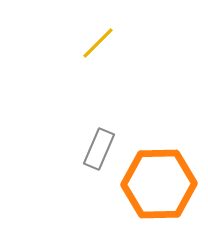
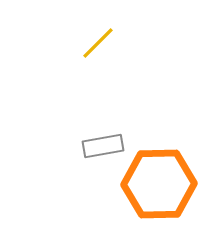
gray rectangle: moved 4 px right, 3 px up; rotated 57 degrees clockwise
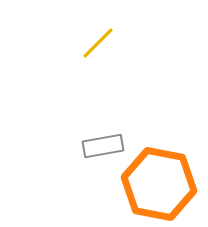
orange hexagon: rotated 12 degrees clockwise
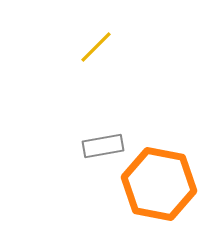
yellow line: moved 2 px left, 4 px down
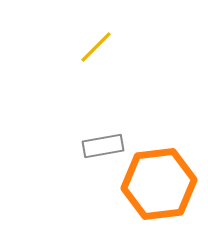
orange hexagon: rotated 18 degrees counterclockwise
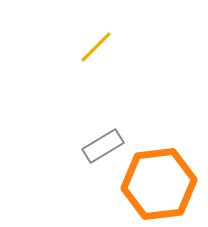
gray rectangle: rotated 21 degrees counterclockwise
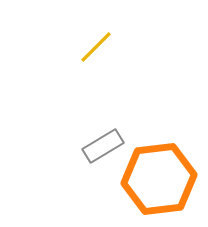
orange hexagon: moved 5 px up
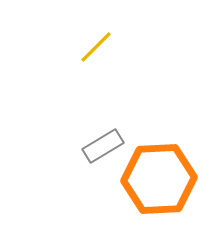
orange hexagon: rotated 4 degrees clockwise
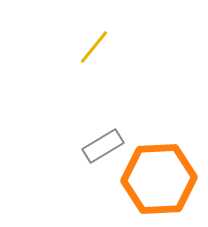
yellow line: moved 2 px left; rotated 6 degrees counterclockwise
